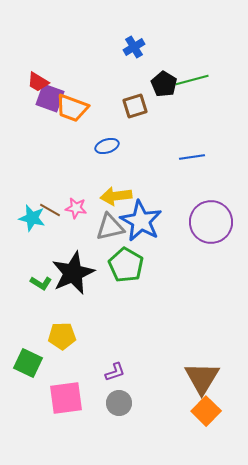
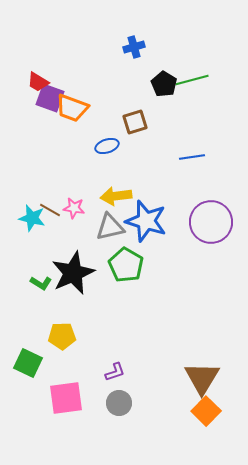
blue cross: rotated 15 degrees clockwise
brown square: moved 16 px down
pink star: moved 2 px left
blue star: moved 5 px right; rotated 12 degrees counterclockwise
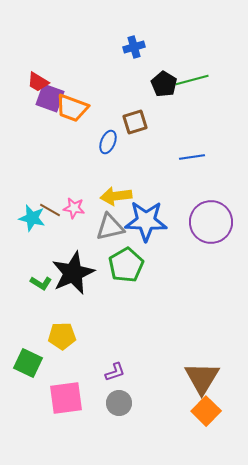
blue ellipse: moved 1 px right, 4 px up; rotated 50 degrees counterclockwise
blue star: rotated 15 degrees counterclockwise
green pentagon: rotated 12 degrees clockwise
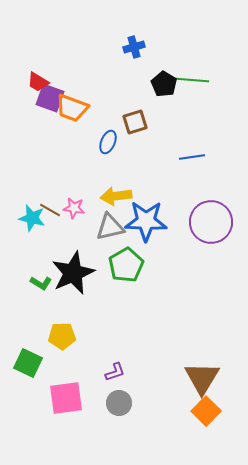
green line: rotated 20 degrees clockwise
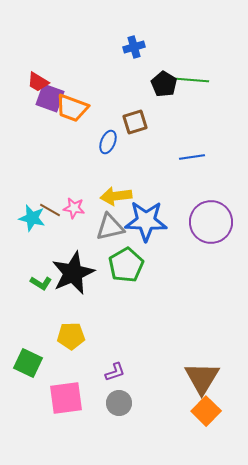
yellow pentagon: moved 9 px right
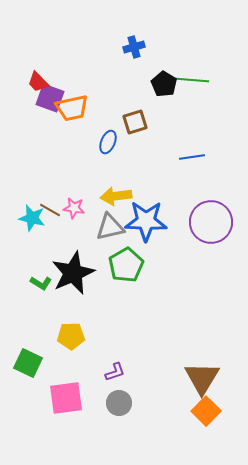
red trapezoid: rotated 15 degrees clockwise
orange trapezoid: rotated 32 degrees counterclockwise
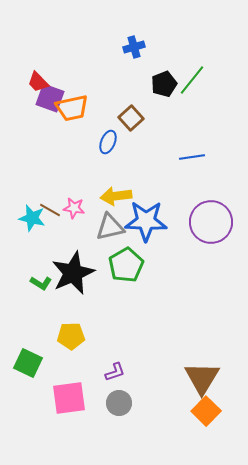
green line: rotated 56 degrees counterclockwise
black pentagon: rotated 20 degrees clockwise
brown square: moved 4 px left, 4 px up; rotated 25 degrees counterclockwise
pink square: moved 3 px right
